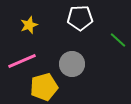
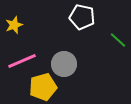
white pentagon: moved 2 px right, 1 px up; rotated 15 degrees clockwise
yellow star: moved 15 px left
gray circle: moved 8 px left
yellow pentagon: moved 1 px left
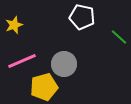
green line: moved 1 px right, 3 px up
yellow pentagon: moved 1 px right
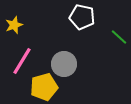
pink line: rotated 36 degrees counterclockwise
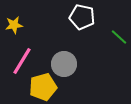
yellow star: rotated 12 degrees clockwise
yellow pentagon: moved 1 px left
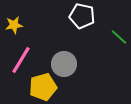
white pentagon: moved 1 px up
pink line: moved 1 px left, 1 px up
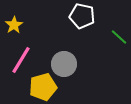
yellow star: rotated 24 degrees counterclockwise
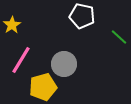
yellow star: moved 2 px left
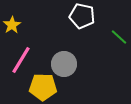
yellow pentagon: rotated 16 degrees clockwise
